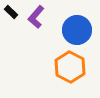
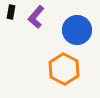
black rectangle: rotated 56 degrees clockwise
orange hexagon: moved 6 px left, 2 px down
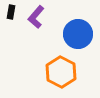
blue circle: moved 1 px right, 4 px down
orange hexagon: moved 3 px left, 3 px down
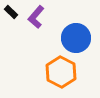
black rectangle: rotated 56 degrees counterclockwise
blue circle: moved 2 px left, 4 px down
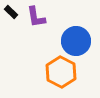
purple L-shape: rotated 50 degrees counterclockwise
blue circle: moved 3 px down
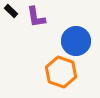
black rectangle: moved 1 px up
orange hexagon: rotated 8 degrees counterclockwise
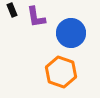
black rectangle: moved 1 px right, 1 px up; rotated 24 degrees clockwise
blue circle: moved 5 px left, 8 px up
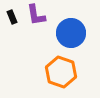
black rectangle: moved 7 px down
purple L-shape: moved 2 px up
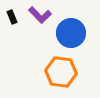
purple L-shape: moved 4 px right; rotated 35 degrees counterclockwise
orange hexagon: rotated 12 degrees counterclockwise
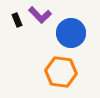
black rectangle: moved 5 px right, 3 px down
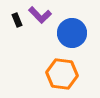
blue circle: moved 1 px right
orange hexagon: moved 1 px right, 2 px down
